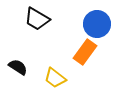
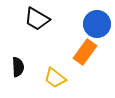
black semicircle: rotated 54 degrees clockwise
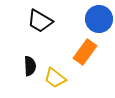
black trapezoid: moved 3 px right, 2 px down
blue circle: moved 2 px right, 5 px up
black semicircle: moved 12 px right, 1 px up
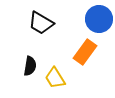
black trapezoid: moved 1 px right, 2 px down
black semicircle: rotated 12 degrees clockwise
yellow trapezoid: rotated 20 degrees clockwise
